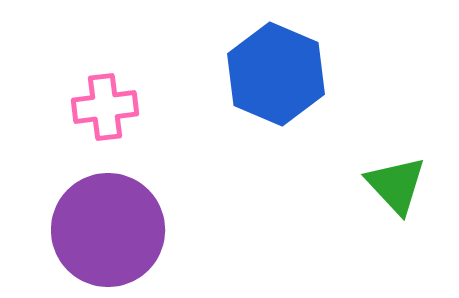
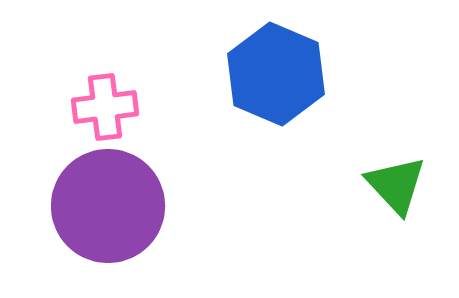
purple circle: moved 24 px up
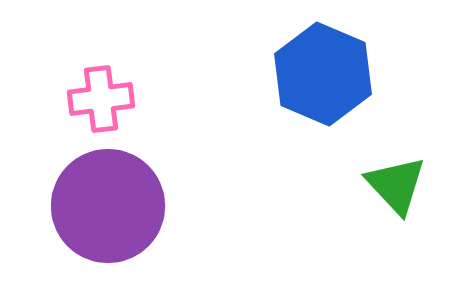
blue hexagon: moved 47 px right
pink cross: moved 4 px left, 8 px up
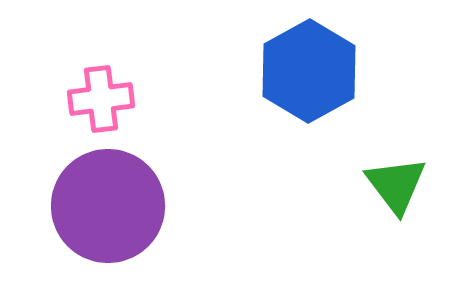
blue hexagon: moved 14 px left, 3 px up; rotated 8 degrees clockwise
green triangle: rotated 6 degrees clockwise
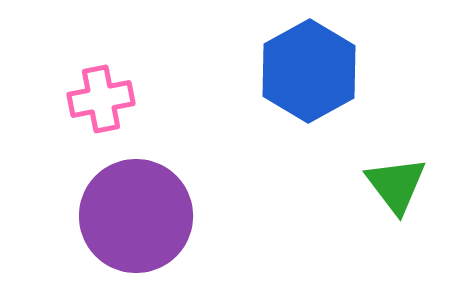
pink cross: rotated 4 degrees counterclockwise
purple circle: moved 28 px right, 10 px down
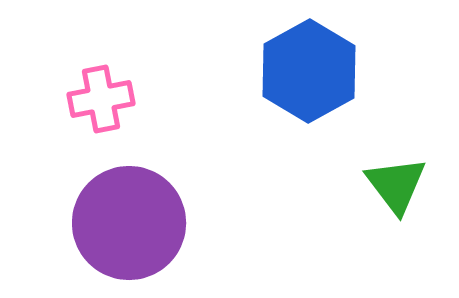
purple circle: moved 7 px left, 7 px down
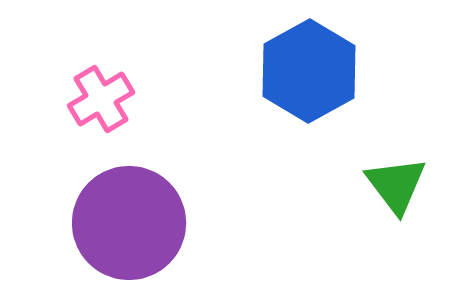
pink cross: rotated 20 degrees counterclockwise
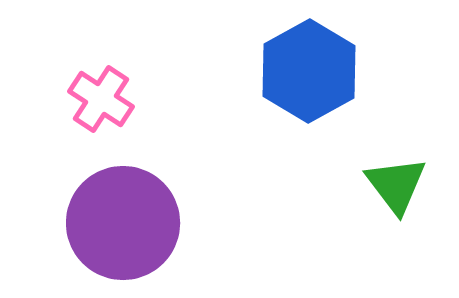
pink cross: rotated 26 degrees counterclockwise
purple circle: moved 6 px left
